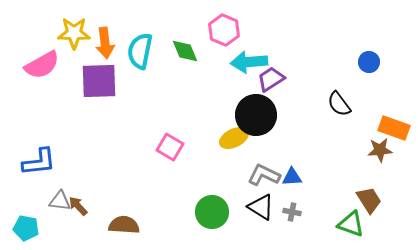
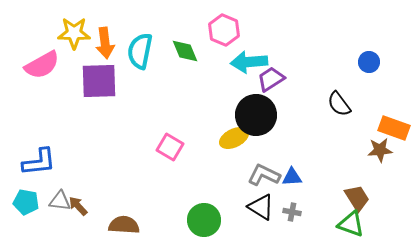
brown trapezoid: moved 12 px left, 2 px up
green circle: moved 8 px left, 8 px down
cyan pentagon: moved 26 px up
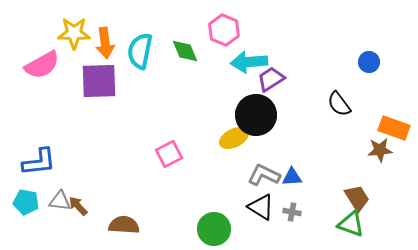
pink square: moved 1 px left, 7 px down; rotated 32 degrees clockwise
green circle: moved 10 px right, 9 px down
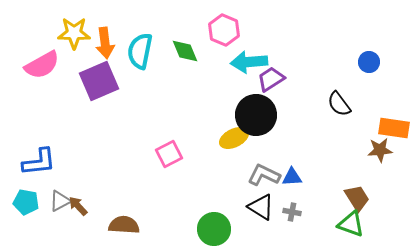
purple square: rotated 21 degrees counterclockwise
orange rectangle: rotated 12 degrees counterclockwise
gray triangle: rotated 35 degrees counterclockwise
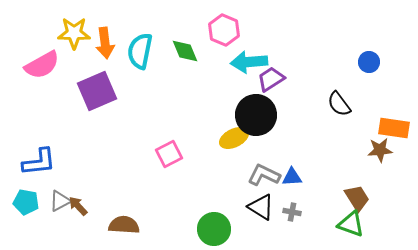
purple square: moved 2 px left, 10 px down
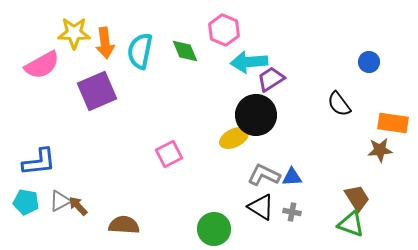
orange rectangle: moved 1 px left, 5 px up
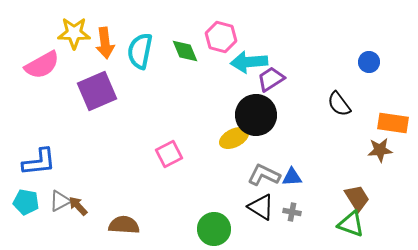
pink hexagon: moved 3 px left, 7 px down; rotated 8 degrees counterclockwise
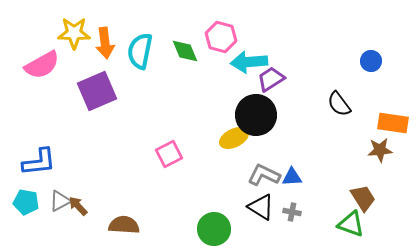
blue circle: moved 2 px right, 1 px up
brown trapezoid: moved 6 px right
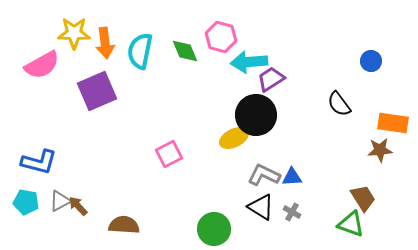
blue L-shape: rotated 21 degrees clockwise
gray cross: rotated 18 degrees clockwise
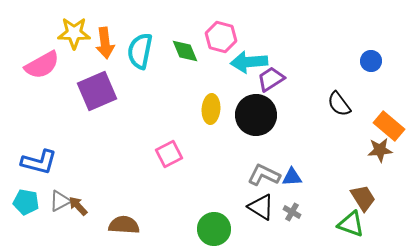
orange rectangle: moved 4 px left, 3 px down; rotated 32 degrees clockwise
yellow ellipse: moved 23 px left, 29 px up; rotated 60 degrees counterclockwise
